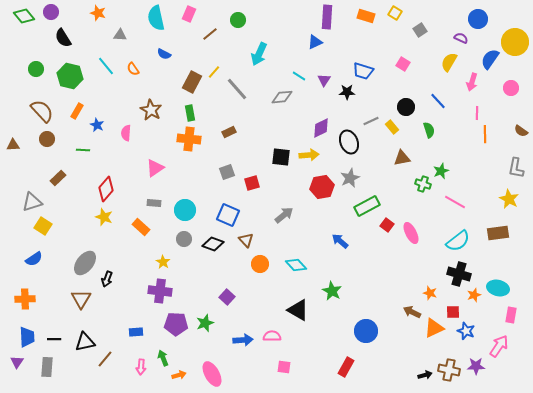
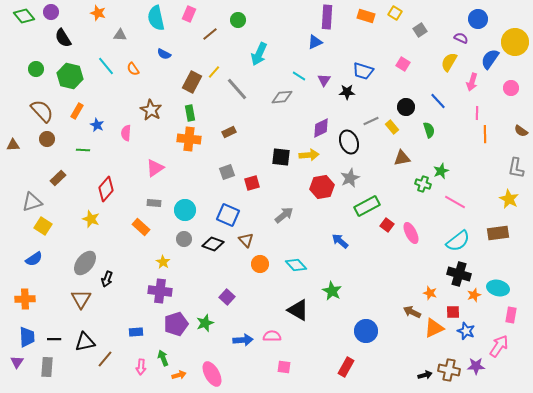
yellow star at (104, 217): moved 13 px left, 2 px down
purple pentagon at (176, 324): rotated 20 degrees counterclockwise
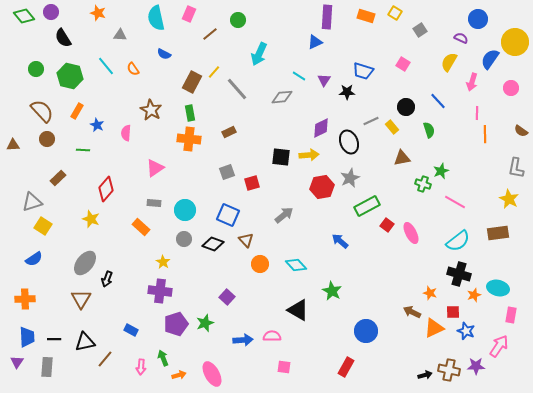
blue rectangle at (136, 332): moved 5 px left, 2 px up; rotated 32 degrees clockwise
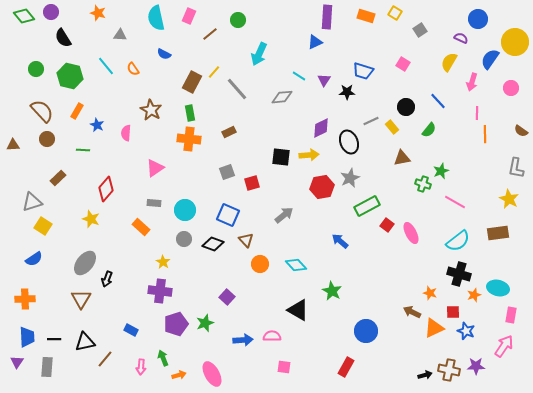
pink rectangle at (189, 14): moved 2 px down
green semicircle at (429, 130): rotated 56 degrees clockwise
pink arrow at (499, 346): moved 5 px right
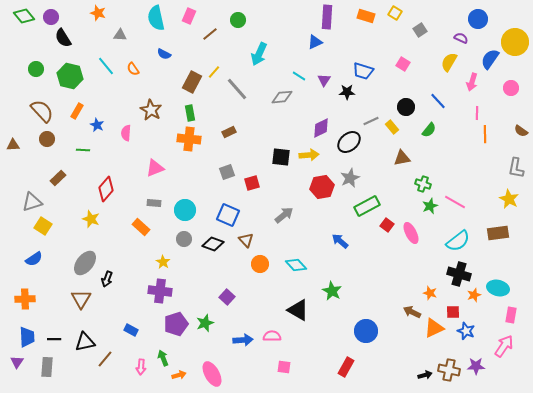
purple circle at (51, 12): moved 5 px down
black ellipse at (349, 142): rotated 70 degrees clockwise
pink triangle at (155, 168): rotated 12 degrees clockwise
green star at (441, 171): moved 11 px left, 35 px down
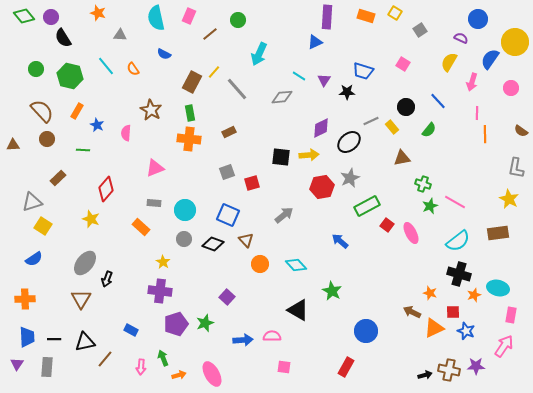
purple triangle at (17, 362): moved 2 px down
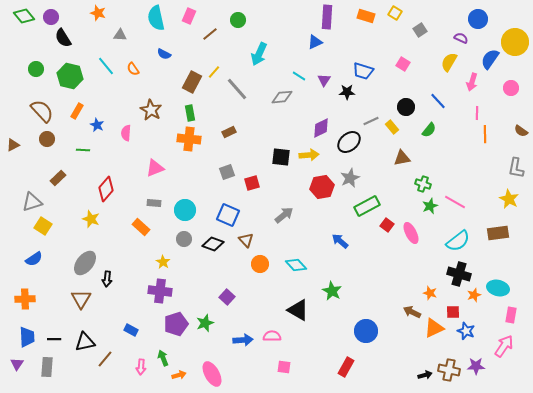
brown triangle at (13, 145): rotated 24 degrees counterclockwise
black arrow at (107, 279): rotated 14 degrees counterclockwise
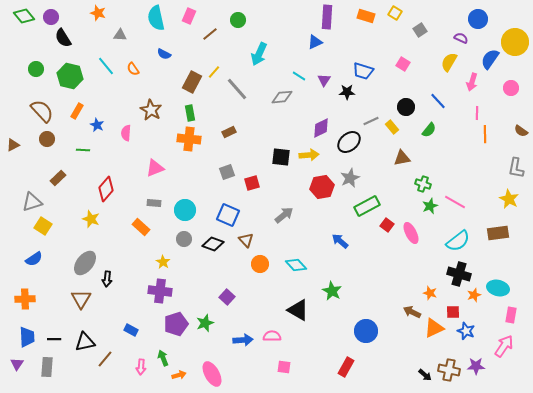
black arrow at (425, 375): rotated 56 degrees clockwise
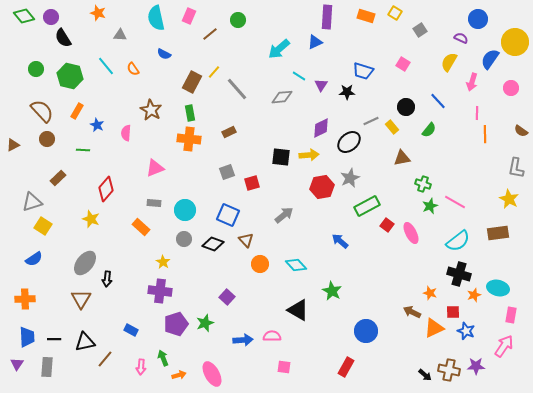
cyan arrow at (259, 54): moved 20 px right, 5 px up; rotated 25 degrees clockwise
purple triangle at (324, 80): moved 3 px left, 5 px down
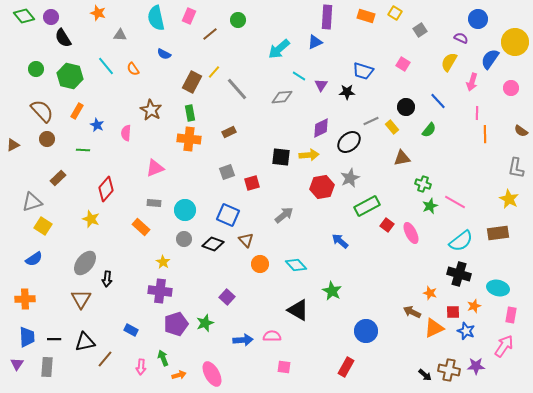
cyan semicircle at (458, 241): moved 3 px right
orange star at (474, 295): moved 11 px down
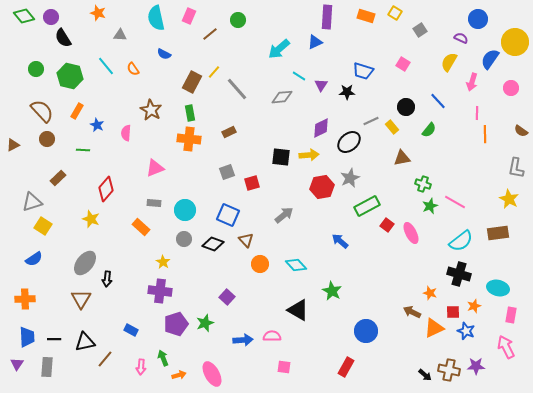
pink arrow at (504, 346): moved 2 px right, 1 px down; rotated 60 degrees counterclockwise
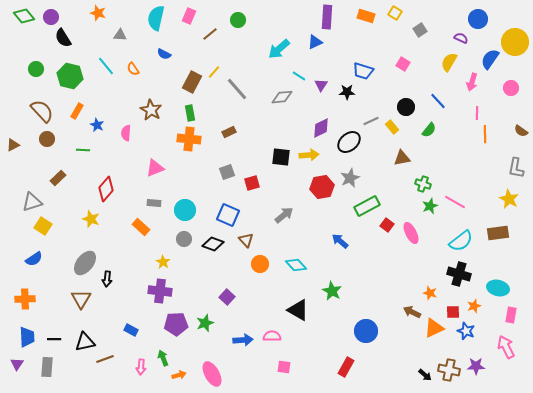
cyan semicircle at (156, 18): rotated 25 degrees clockwise
purple pentagon at (176, 324): rotated 15 degrees clockwise
brown line at (105, 359): rotated 30 degrees clockwise
